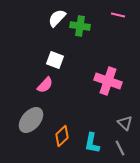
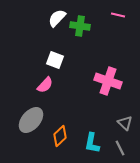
orange diamond: moved 2 px left
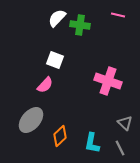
green cross: moved 1 px up
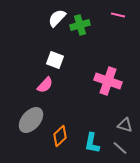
green cross: rotated 24 degrees counterclockwise
gray triangle: moved 2 px down; rotated 28 degrees counterclockwise
gray line: rotated 21 degrees counterclockwise
